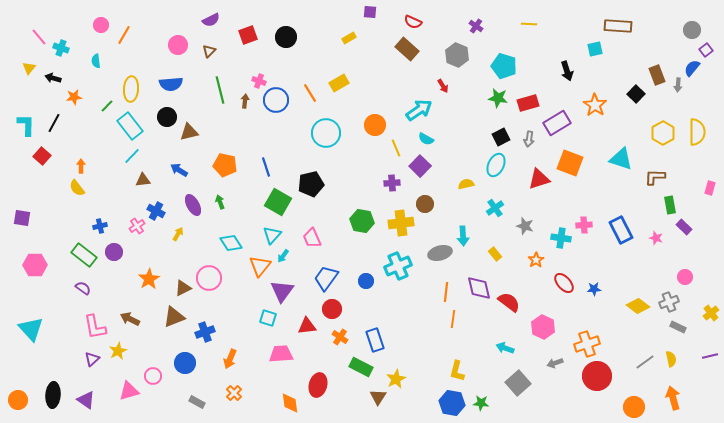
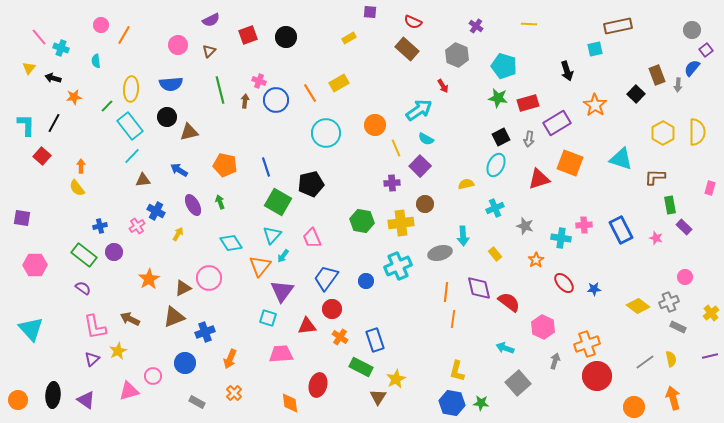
brown rectangle at (618, 26): rotated 16 degrees counterclockwise
cyan cross at (495, 208): rotated 12 degrees clockwise
gray arrow at (555, 363): moved 2 px up; rotated 126 degrees clockwise
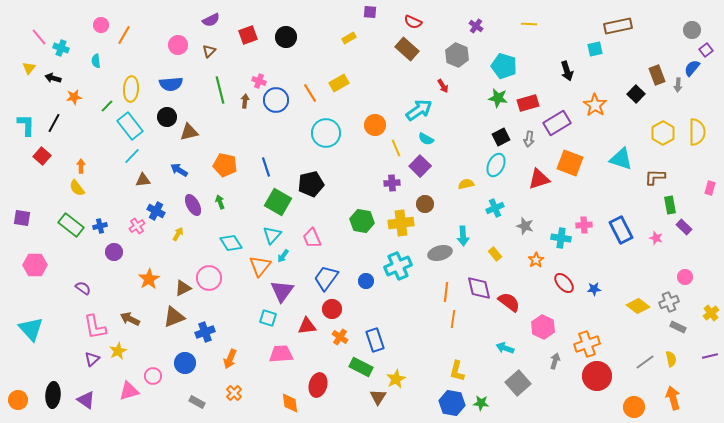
green rectangle at (84, 255): moved 13 px left, 30 px up
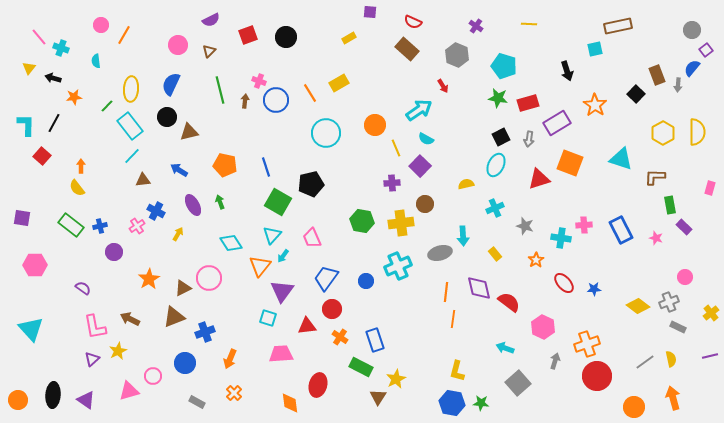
blue semicircle at (171, 84): rotated 120 degrees clockwise
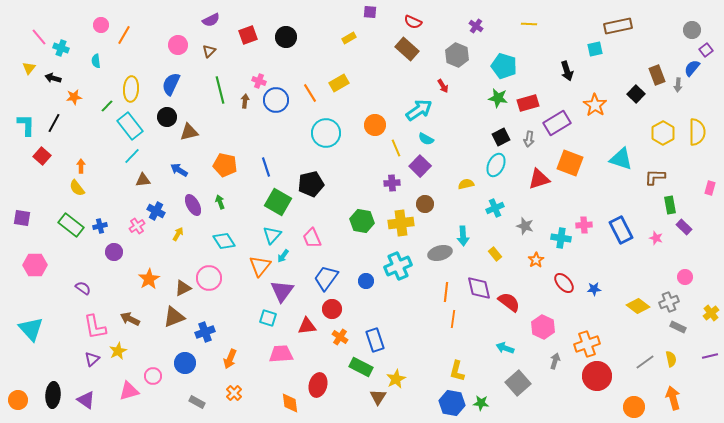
cyan diamond at (231, 243): moved 7 px left, 2 px up
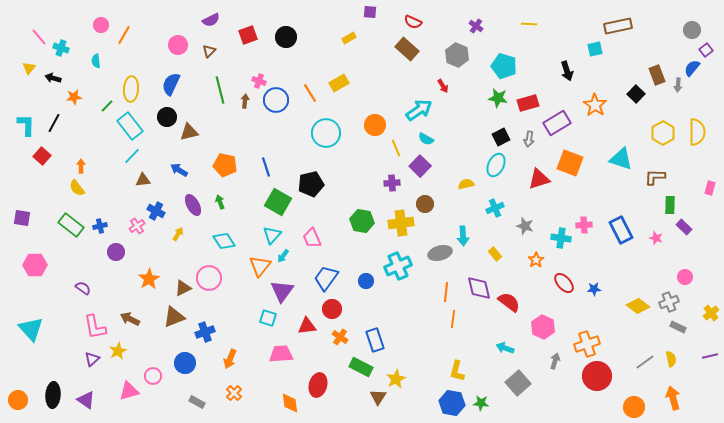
green rectangle at (670, 205): rotated 12 degrees clockwise
purple circle at (114, 252): moved 2 px right
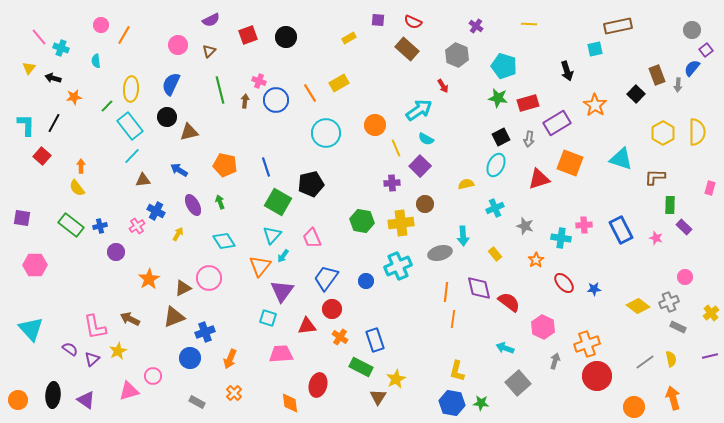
purple square at (370, 12): moved 8 px right, 8 px down
purple semicircle at (83, 288): moved 13 px left, 61 px down
blue circle at (185, 363): moved 5 px right, 5 px up
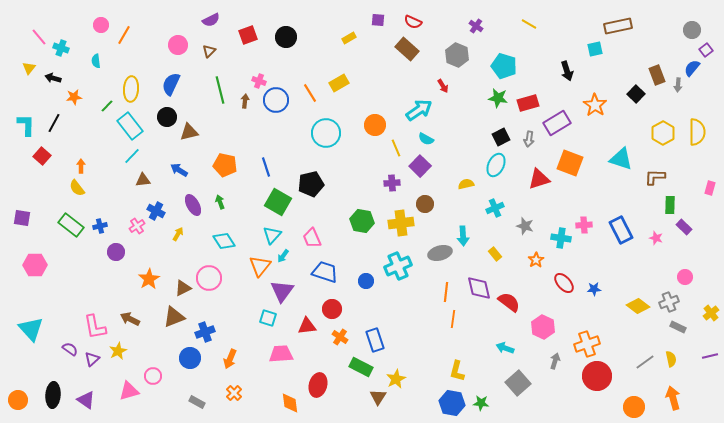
yellow line at (529, 24): rotated 28 degrees clockwise
blue trapezoid at (326, 278): moved 1 px left, 6 px up; rotated 72 degrees clockwise
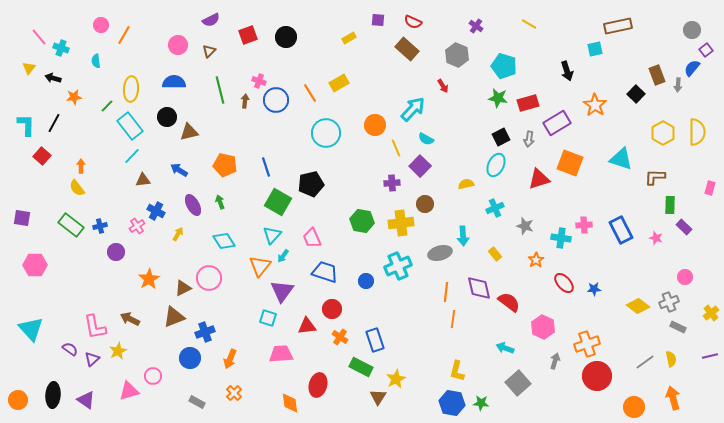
blue semicircle at (171, 84): moved 3 px right, 2 px up; rotated 65 degrees clockwise
cyan arrow at (419, 110): moved 6 px left, 1 px up; rotated 12 degrees counterclockwise
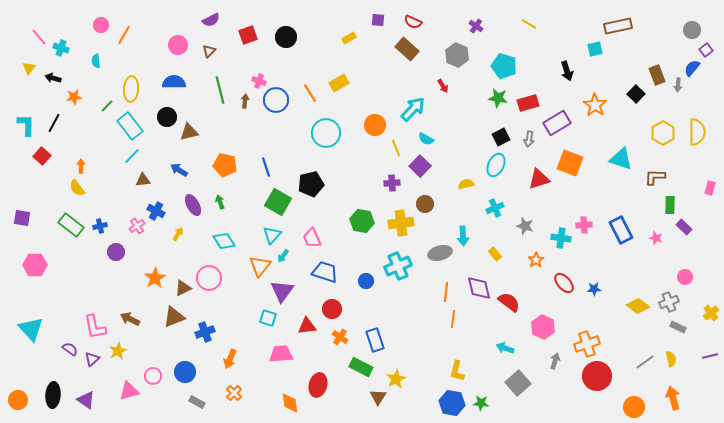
orange star at (149, 279): moved 6 px right, 1 px up
blue circle at (190, 358): moved 5 px left, 14 px down
